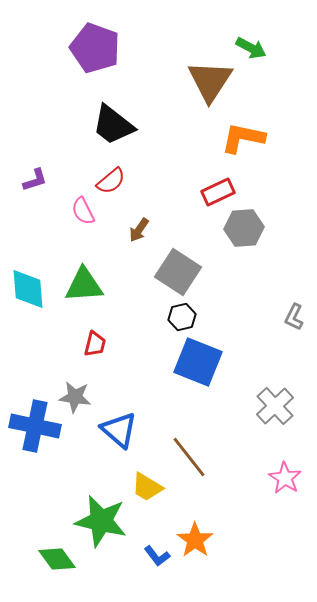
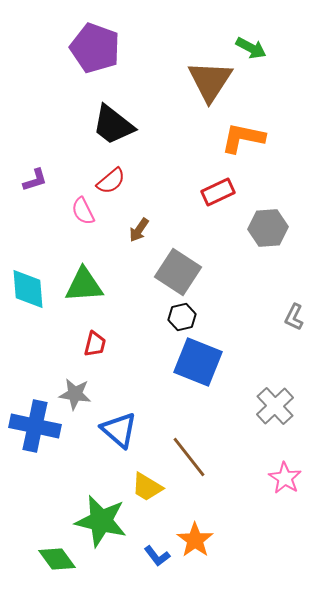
gray hexagon: moved 24 px right
gray star: moved 3 px up
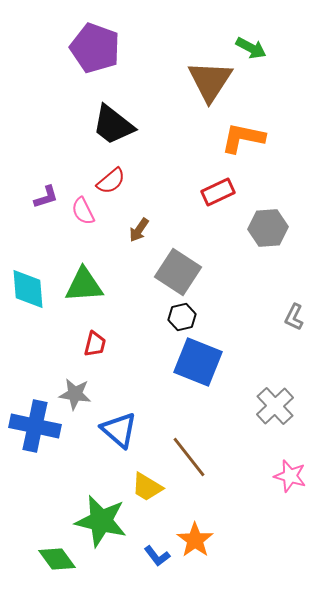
purple L-shape: moved 11 px right, 17 px down
pink star: moved 5 px right, 2 px up; rotated 16 degrees counterclockwise
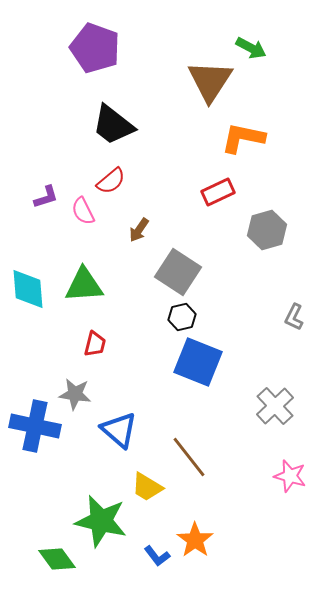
gray hexagon: moved 1 px left, 2 px down; rotated 12 degrees counterclockwise
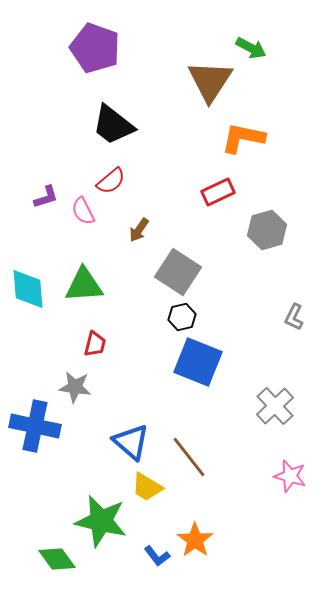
gray star: moved 7 px up
blue triangle: moved 12 px right, 12 px down
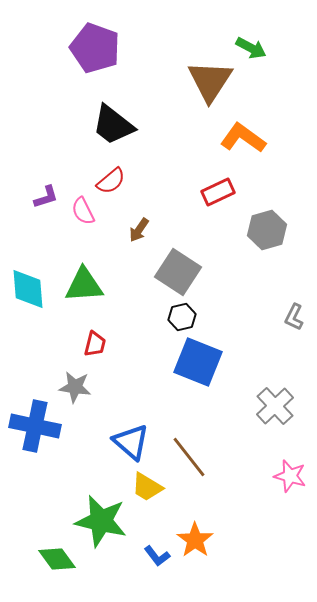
orange L-shape: rotated 24 degrees clockwise
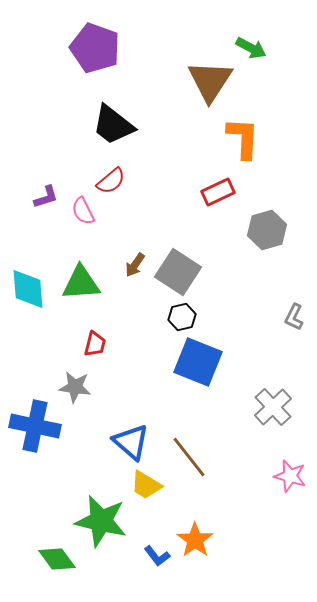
orange L-shape: rotated 57 degrees clockwise
brown arrow: moved 4 px left, 35 px down
green triangle: moved 3 px left, 2 px up
gray cross: moved 2 px left, 1 px down
yellow trapezoid: moved 1 px left, 2 px up
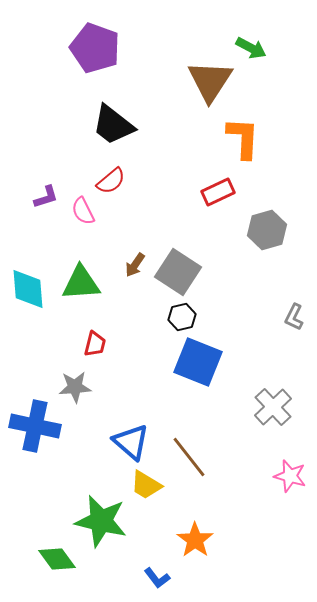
gray star: rotated 12 degrees counterclockwise
blue L-shape: moved 22 px down
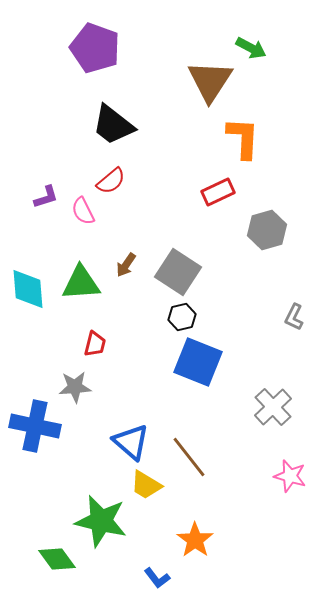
brown arrow: moved 9 px left
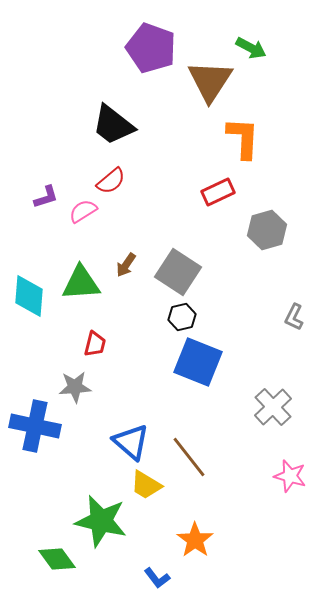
purple pentagon: moved 56 px right
pink semicircle: rotated 84 degrees clockwise
cyan diamond: moved 1 px right, 7 px down; rotated 9 degrees clockwise
